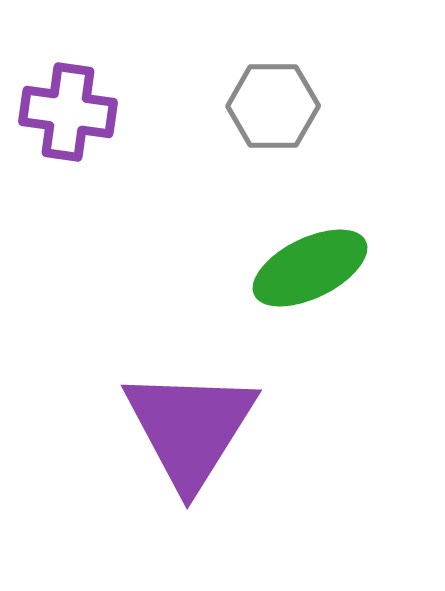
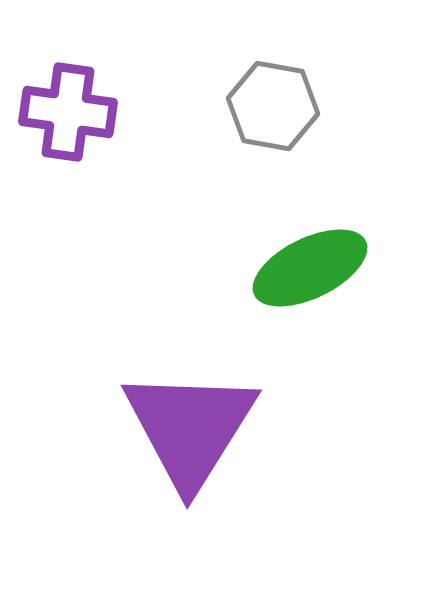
gray hexagon: rotated 10 degrees clockwise
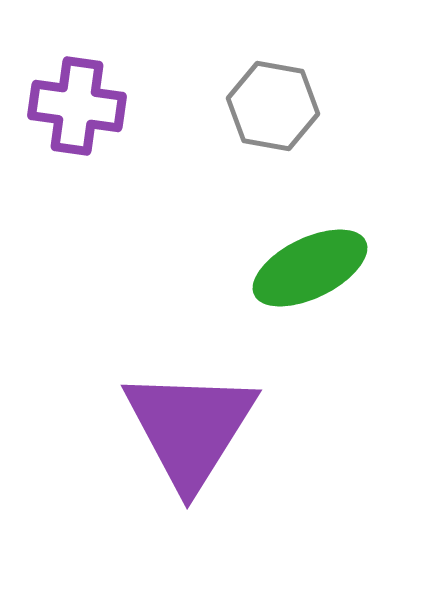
purple cross: moved 9 px right, 6 px up
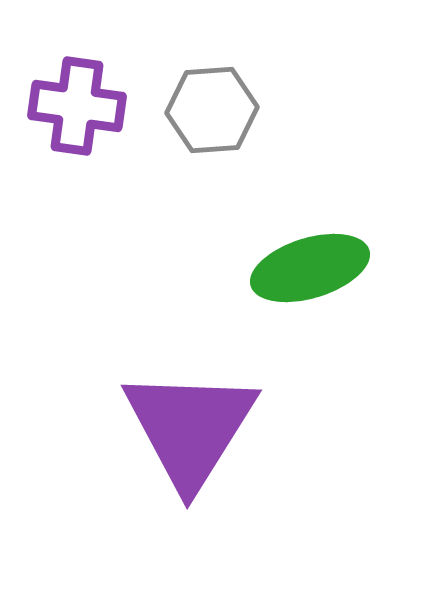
gray hexagon: moved 61 px left, 4 px down; rotated 14 degrees counterclockwise
green ellipse: rotated 9 degrees clockwise
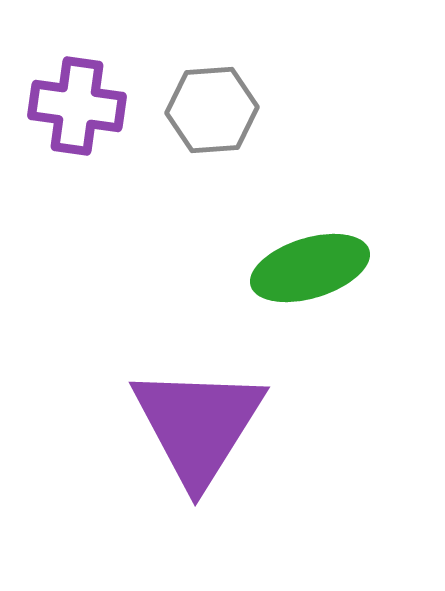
purple triangle: moved 8 px right, 3 px up
